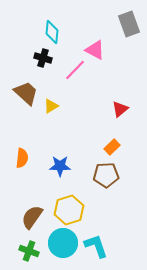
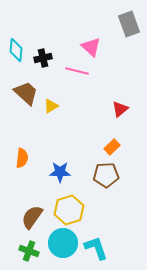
cyan diamond: moved 36 px left, 18 px down
pink triangle: moved 4 px left, 3 px up; rotated 15 degrees clockwise
black cross: rotated 30 degrees counterclockwise
pink line: moved 2 px right, 1 px down; rotated 60 degrees clockwise
blue star: moved 6 px down
cyan L-shape: moved 2 px down
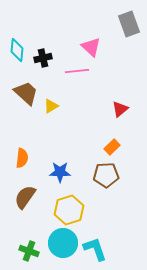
cyan diamond: moved 1 px right
pink line: rotated 20 degrees counterclockwise
brown semicircle: moved 7 px left, 20 px up
cyan L-shape: moved 1 px left, 1 px down
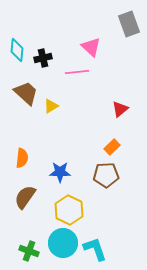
pink line: moved 1 px down
yellow hexagon: rotated 16 degrees counterclockwise
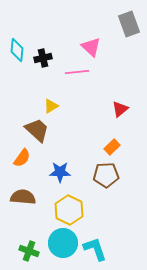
brown trapezoid: moved 11 px right, 37 px down
orange semicircle: rotated 30 degrees clockwise
brown semicircle: moved 2 px left; rotated 60 degrees clockwise
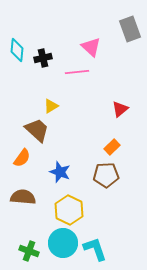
gray rectangle: moved 1 px right, 5 px down
blue star: rotated 20 degrees clockwise
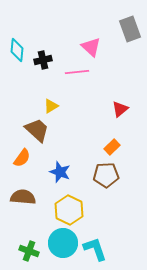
black cross: moved 2 px down
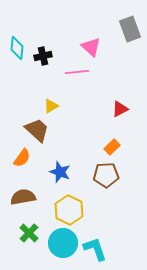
cyan diamond: moved 2 px up
black cross: moved 4 px up
red triangle: rotated 12 degrees clockwise
brown semicircle: rotated 15 degrees counterclockwise
green cross: moved 18 px up; rotated 24 degrees clockwise
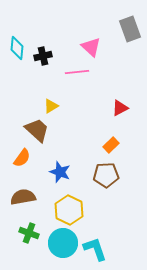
red triangle: moved 1 px up
orange rectangle: moved 1 px left, 2 px up
green cross: rotated 24 degrees counterclockwise
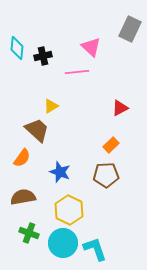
gray rectangle: rotated 45 degrees clockwise
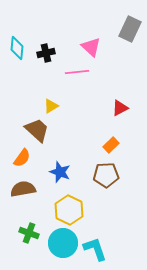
black cross: moved 3 px right, 3 px up
brown semicircle: moved 8 px up
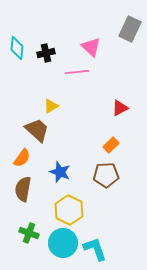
brown semicircle: rotated 70 degrees counterclockwise
